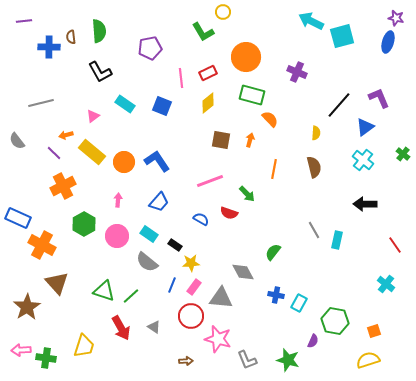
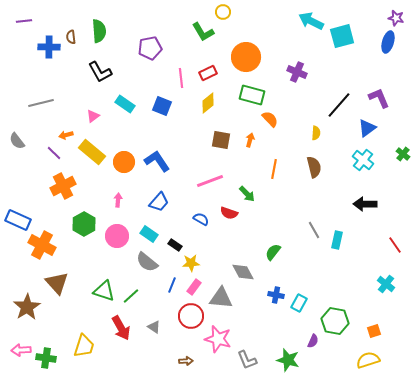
blue triangle at (365, 127): moved 2 px right, 1 px down
blue rectangle at (18, 218): moved 2 px down
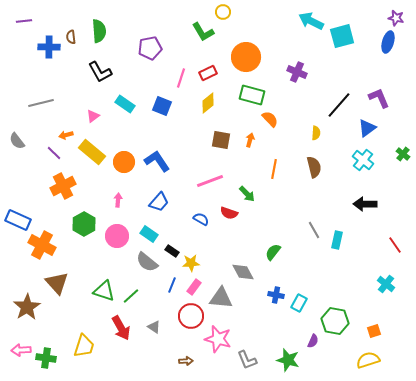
pink line at (181, 78): rotated 24 degrees clockwise
black rectangle at (175, 245): moved 3 px left, 6 px down
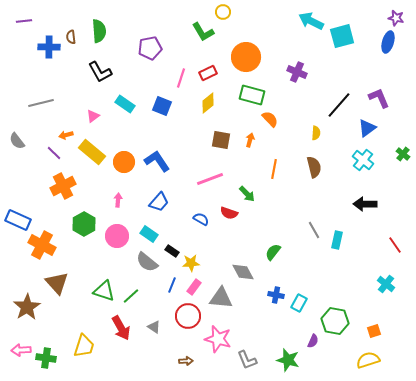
pink line at (210, 181): moved 2 px up
red circle at (191, 316): moved 3 px left
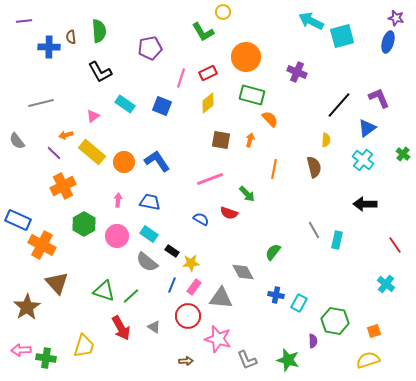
yellow semicircle at (316, 133): moved 10 px right, 7 px down
blue trapezoid at (159, 202): moved 9 px left; rotated 120 degrees counterclockwise
purple semicircle at (313, 341): rotated 24 degrees counterclockwise
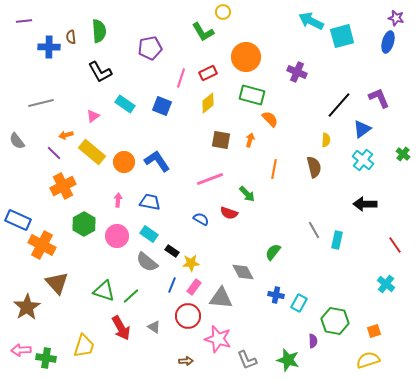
blue triangle at (367, 128): moved 5 px left, 1 px down
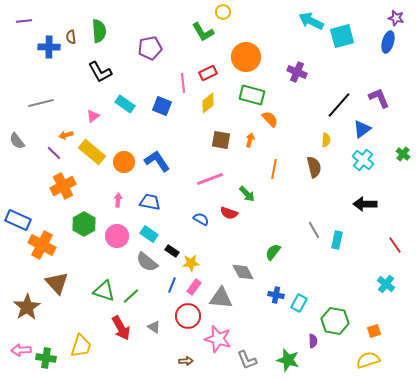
pink line at (181, 78): moved 2 px right, 5 px down; rotated 24 degrees counterclockwise
yellow trapezoid at (84, 346): moved 3 px left
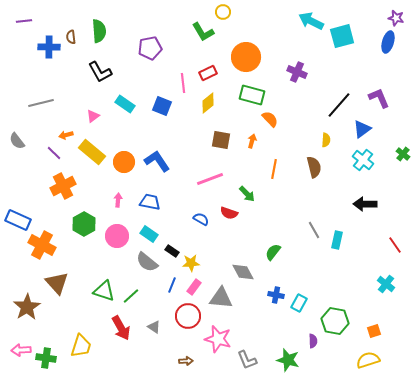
orange arrow at (250, 140): moved 2 px right, 1 px down
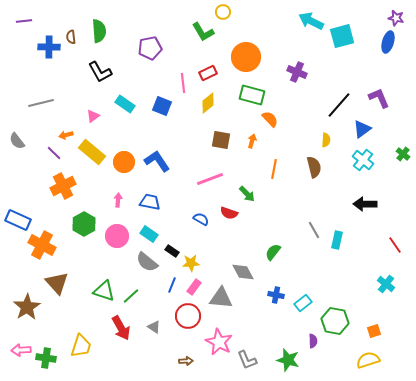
cyan rectangle at (299, 303): moved 4 px right; rotated 24 degrees clockwise
pink star at (218, 339): moved 1 px right, 3 px down; rotated 12 degrees clockwise
